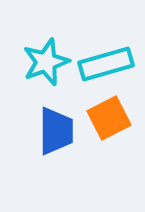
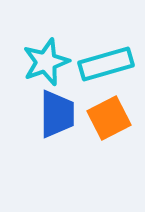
blue trapezoid: moved 1 px right, 17 px up
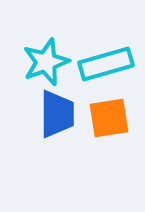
orange square: rotated 18 degrees clockwise
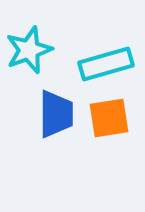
cyan star: moved 17 px left, 12 px up
blue trapezoid: moved 1 px left
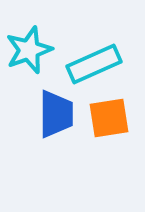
cyan rectangle: moved 12 px left; rotated 8 degrees counterclockwise
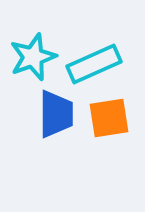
cyan star: moved 4 px right, 7 px down
